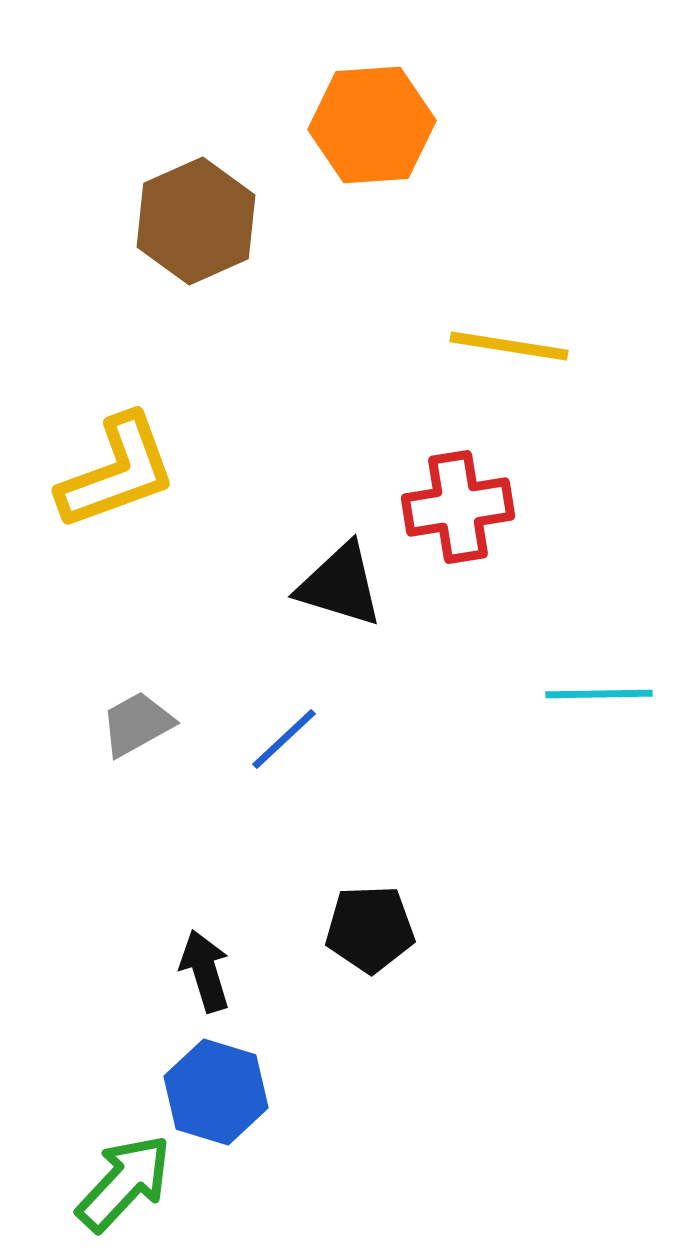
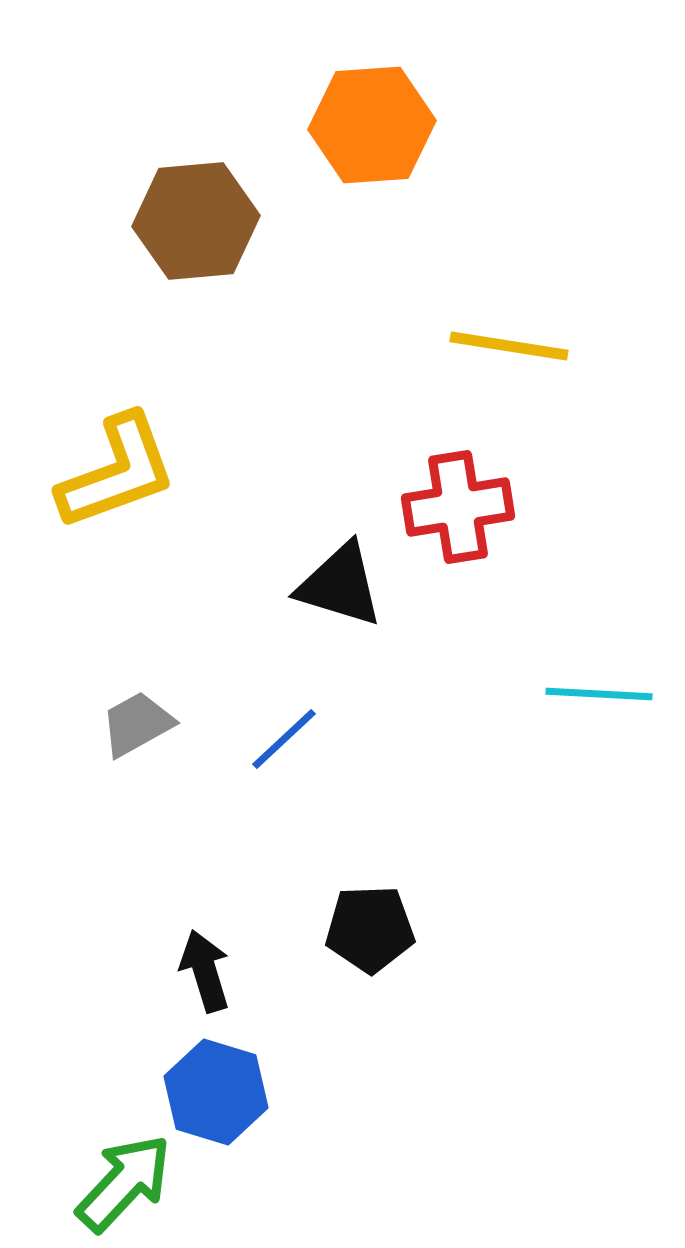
brown hexagon: rotated 19 degrees clockwise
cyan line: rotated 4 degrees clockwise
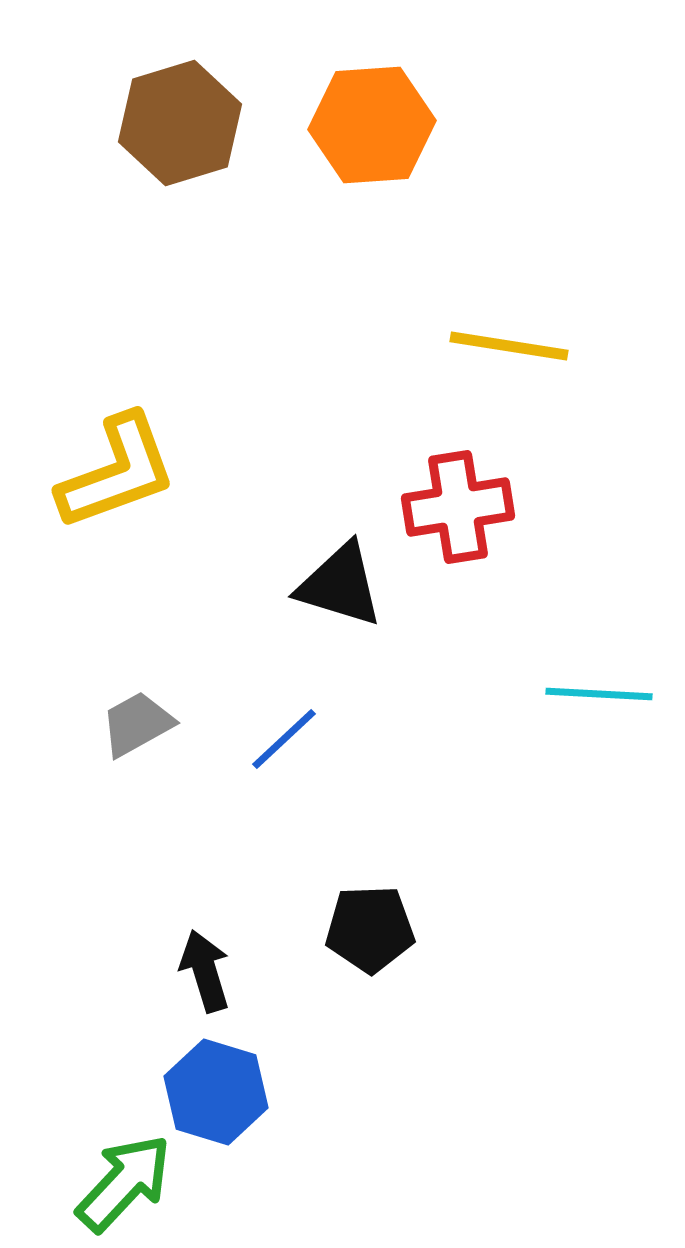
brown hexagon: moved 16 px left, 98 px up; rotated 12 degrees counterclockwise
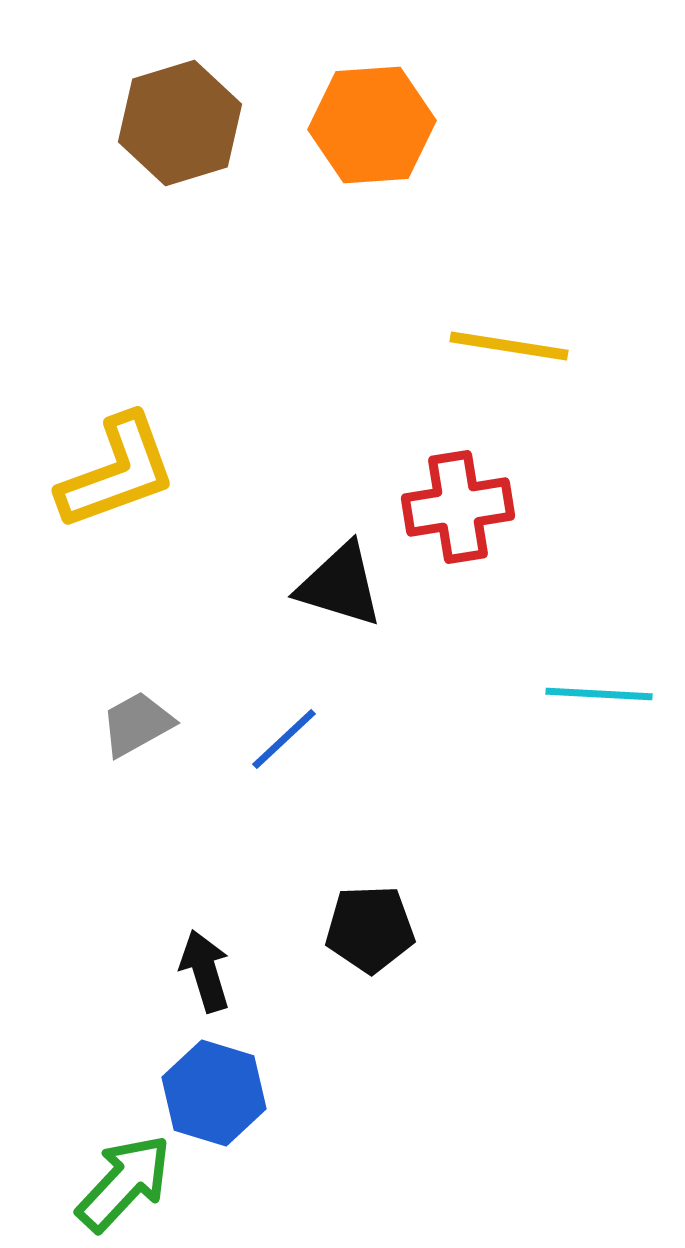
blue hexagon: moved 2 px left, 1 px down
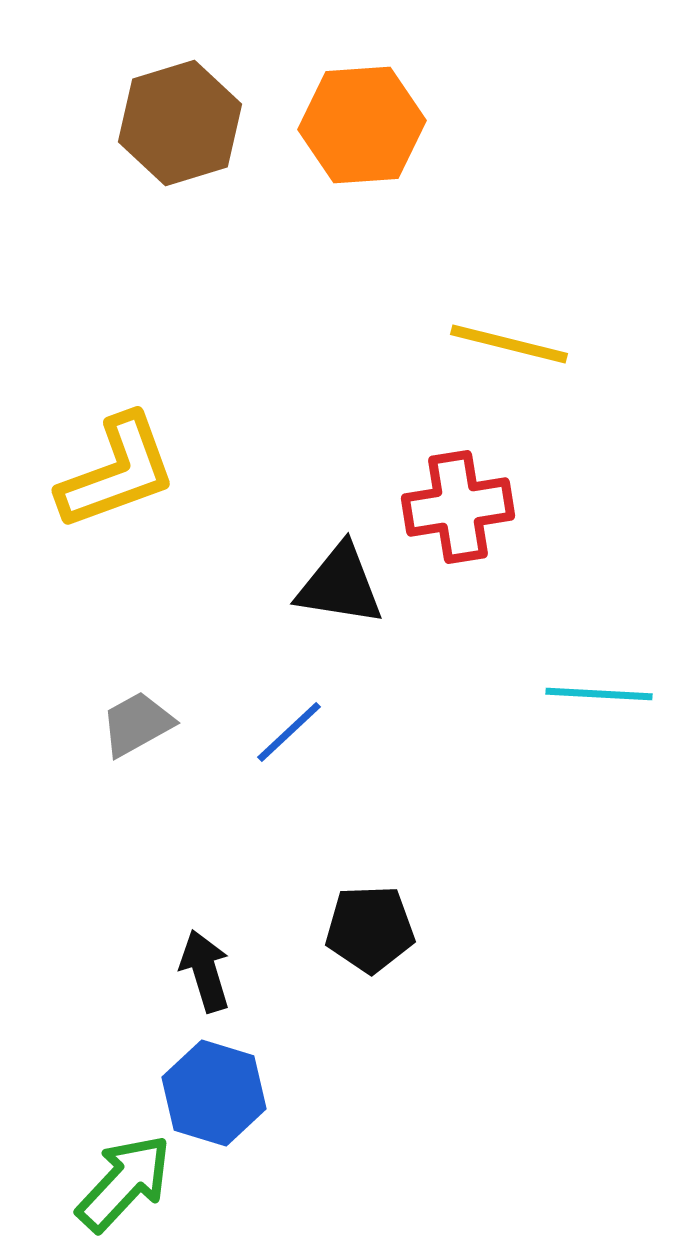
orange hexagon: moved 10 px left
yellow line: moved 2 px up; rotated 5 degrees clockwise
black triangle: rotated 8 degrees counterclockwise
blue line: moved 5 px right, 7 px up
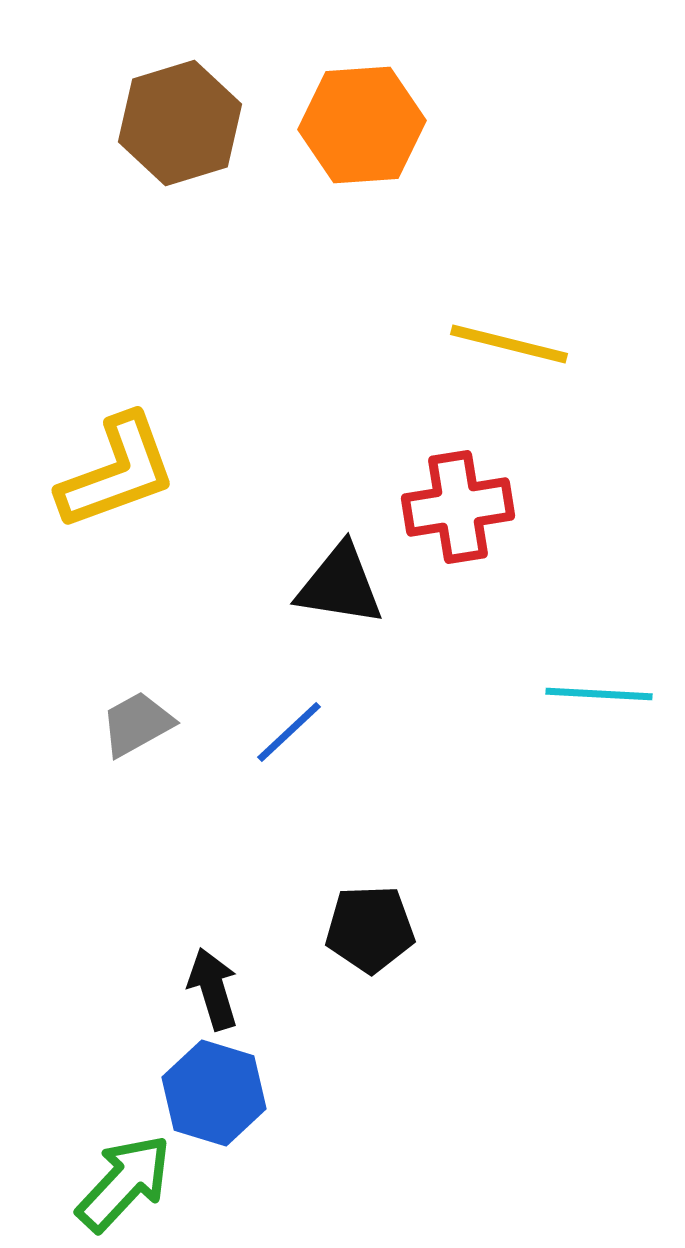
black arrow: moved 8 px right, 18 px down
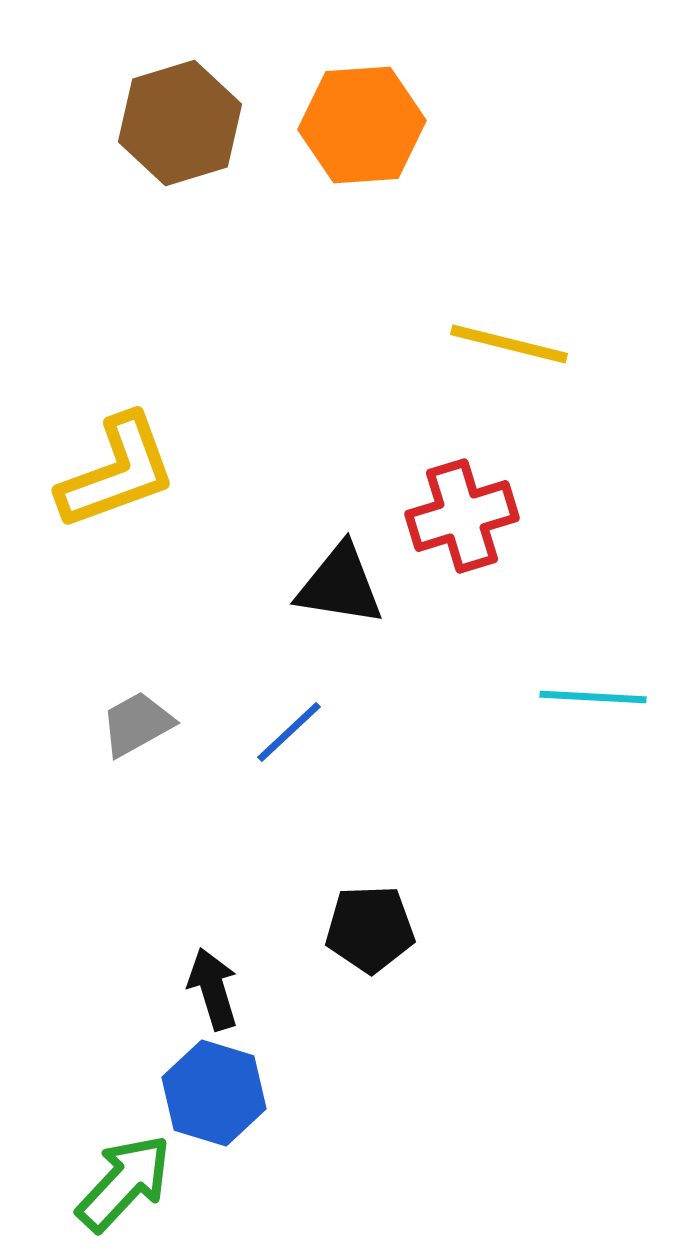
red cross: moved 4 px right, 9 px down; rotated 8 degrees counterclockwise
cyan line: moved 6 px left, 3 px down
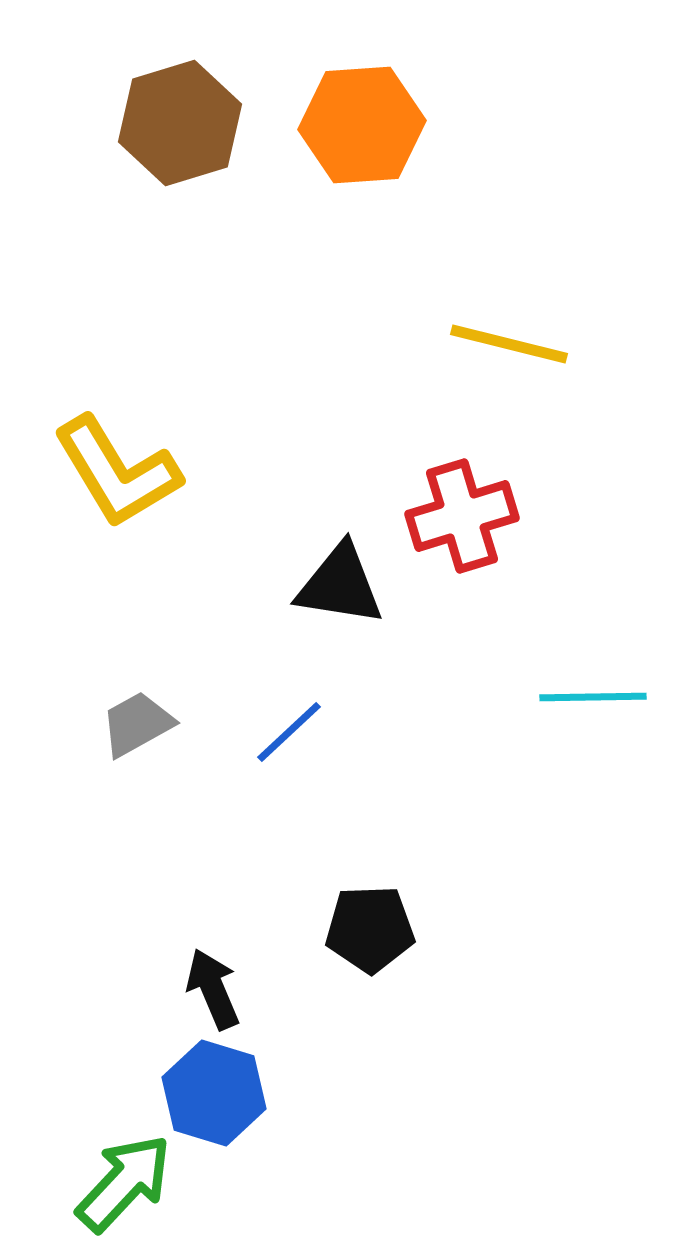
yellow L-shape: rotated 79 degrees clockwise
cyan line: rotated 4 degrees counterclockwise
black arrow: rotated 6 degrees counterclockwise
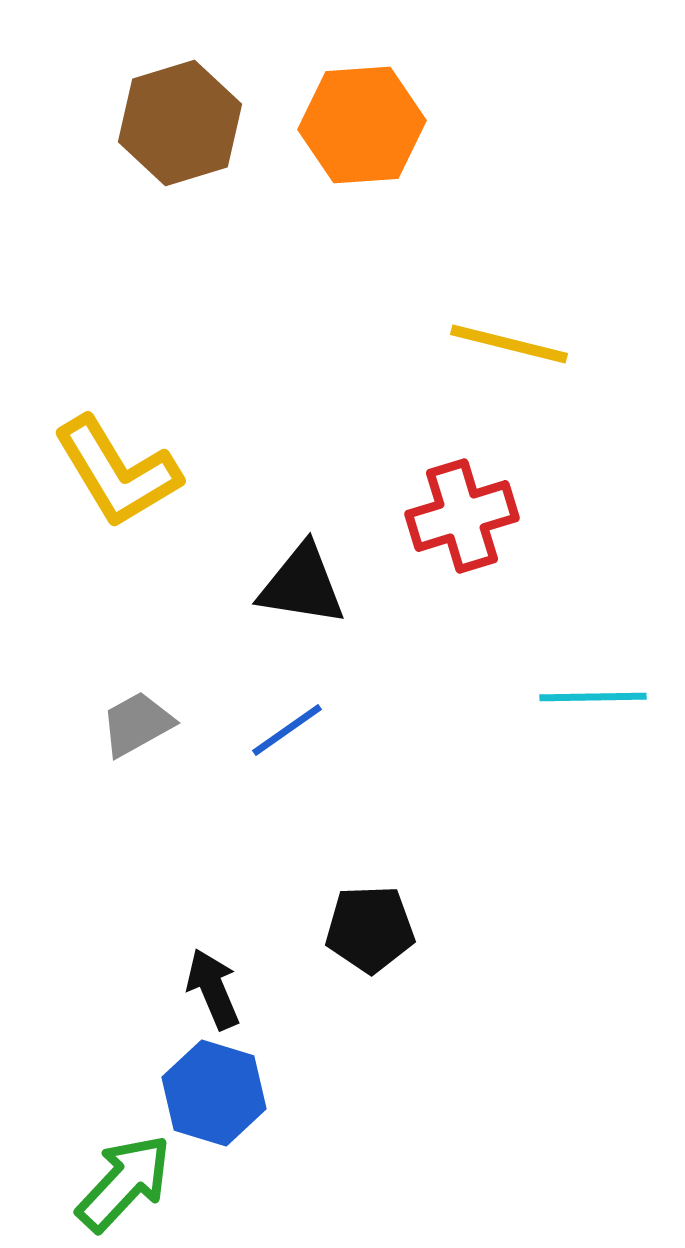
black triangle: moved 38 px left
blue line: moved 2 px left, 2 px up; rotated 8 degrees clockwise
